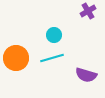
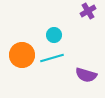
orange circle: moved 6 px right, 3 px up
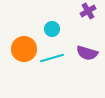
cyan circle: moved 2 px left, 6 px up
orange circle: moved 2 px right, 6 px up
purple semicircle: moved 1 px right, 22 px up
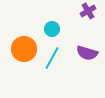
cyan line: rotated 45 degrees counterclockwise
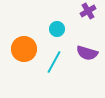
cyan circle: moved 5 px right
cyan line: moved 2 px right, 4 px down
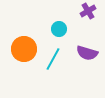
cyan circle: moved 2 px right
cyan line: moved 1 px left, 3 px up
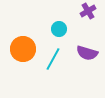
orange circle: moved 1 px left
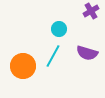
purple cross: moved 3 px right
orange circle: moved 17 px down
cyan line: moved 3 px up
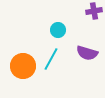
purple cross: moved 3 px right; rotated 21 degrees clockwise
cyan circle: moved 1 px left, 1 px down
cyan line: moved 2 px left, 3 px down
